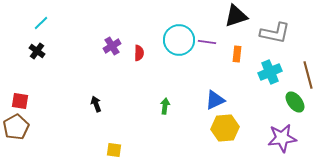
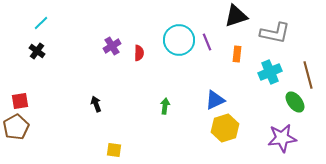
purple line: rotated 60 degrees clockwise
red square: rotated 18 degrees counterclockwise
yellow hexagon: rotated 12 degrees counterclockwise
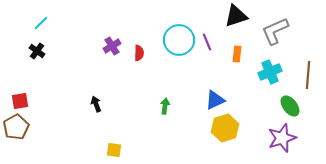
gray L-shape: moved 2 px up; rotated 144 degrees clockwise
brown line: rotated 20 degrees clockwise
green ellipse: moved 5 px left, 4 px down
purple star: rotated 12 degrees counterclockwise
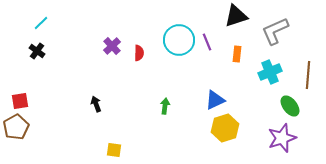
purple cross: rotated 12 degrees counterclockwise
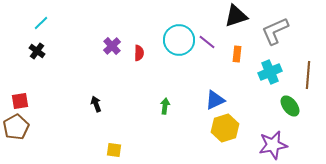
purple line: rotated 30 degrees counterclockwise
purple star: moved 9 px left, 7 px down; rotated 8 degrees clockwise
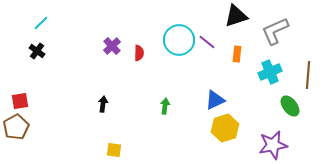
black arrow: moved 7 px right; rotated 28 degrees clockwise
